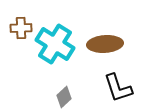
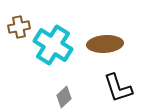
brown cross: moved 2 px left, 1 px up; rotated 10 degrees counterclockwise
cyan cross: moved 2 px left, 1 px down
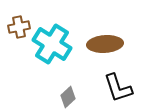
cyan cross: moved 1 px left, 1 px up
gray diamond: moved 4 px right
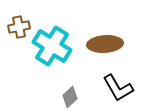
cyan cross: moved 2 px down
black L-shape: rotated 12 degrees counterclockwise
gray diamond: moved 2 px right
